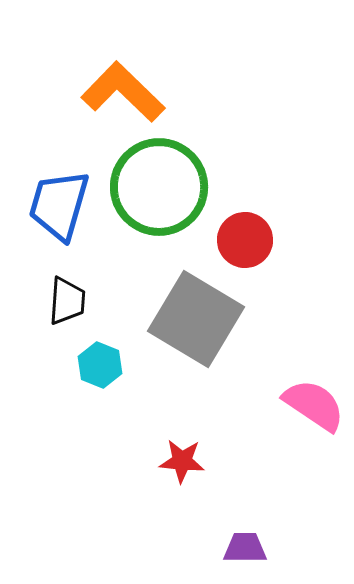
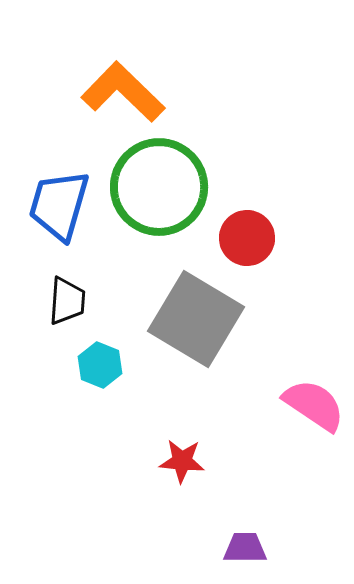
red circle: moved 2 px right, 2 px up
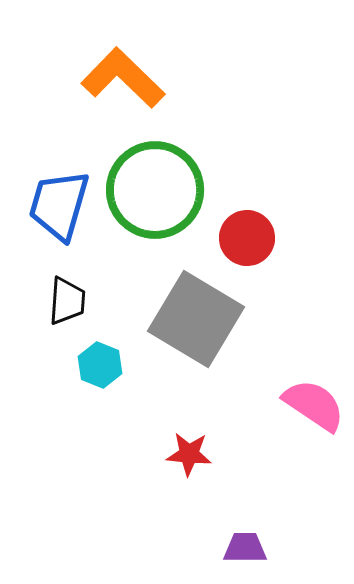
orange L-shape: moved 14 px up
green circle: moved 4 px left, 3 px down
red star: moved 7 px right, 7 px up
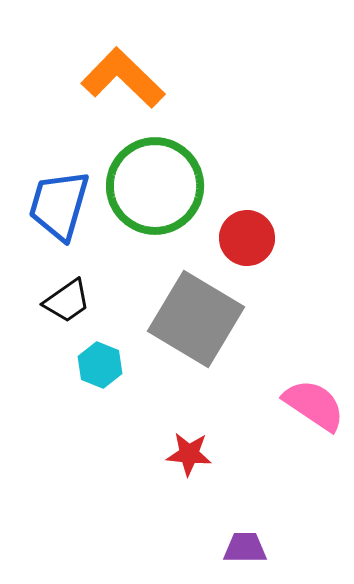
green circle: moved 4 px up
black trapezoid: rotated 51 degrees clockwise
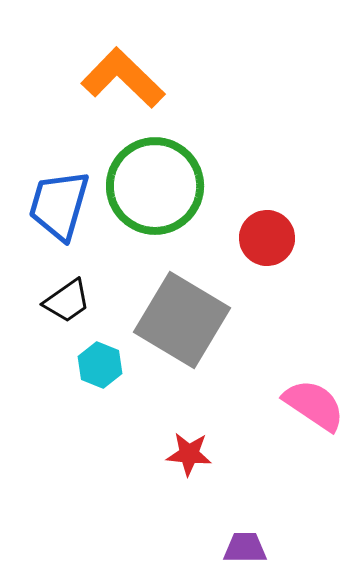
red circle: moved 20 px right
gray square: moved 14 px left, 1 px down
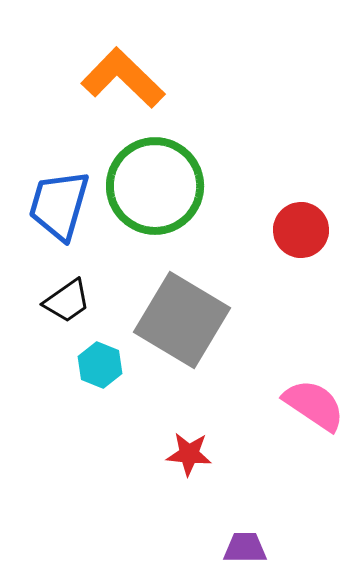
red circle: moved 34 px right, 8 px up
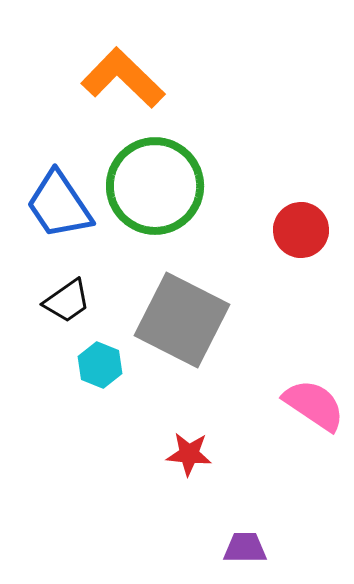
blue trapezoid: rotated 50 degrees counterclockwise
gray square: rotated 4 degrees counterclockwise
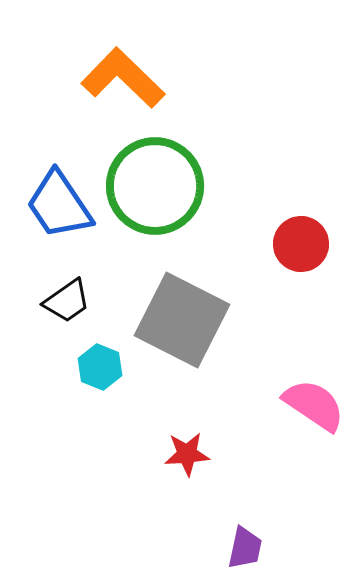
red circle: moved 14 px down
cyan hexagon: moved 2 px down
red star: moved 2 px left; rotated 9 degrees counterclockwise
purple trapezoid: rotated 102 degrees clockwise
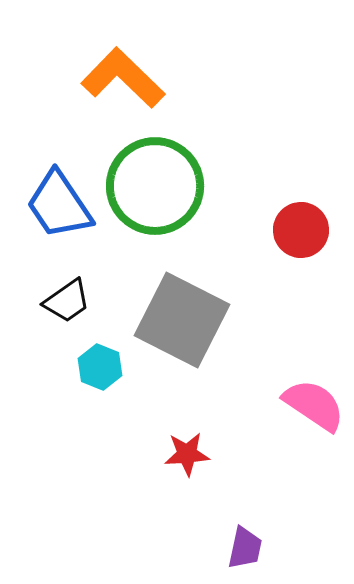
red circle: moved 14 px up
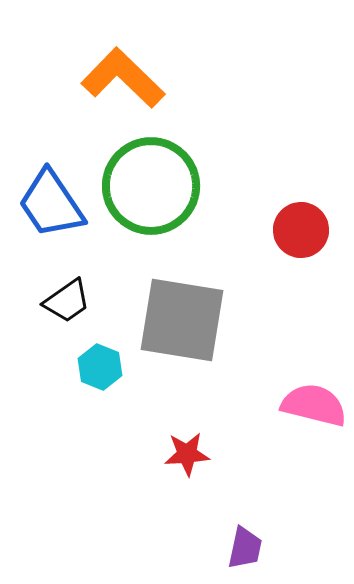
green circle: moved 4 px left
blue trapezoid: moved 8 px left, 1 px up
gray square: rotated 18 degrees counterclockwise
pink semicircle: rotated 20 degrees counterclockwise
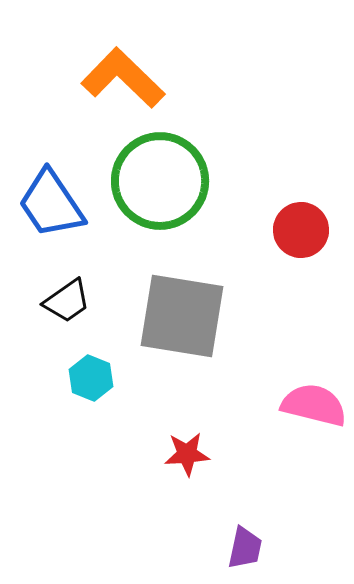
green circle: moved 9 px right, 5 px up
gray square: moved 4 px up
cyan hexagon: moved 9 px left, 11 px down
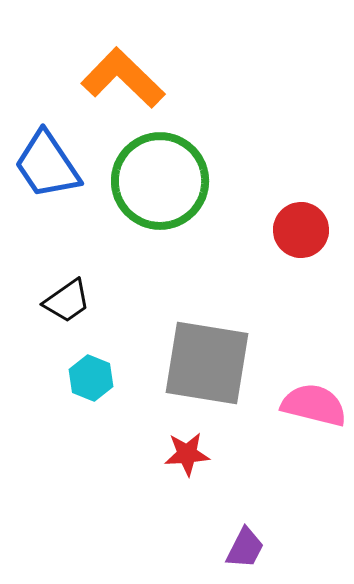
blue trapezoid: moved 4 px left, 39 px up
gray square: moved 25 px right, 47 px down
purple trapezoid: rotated 15 degrees clockwise
